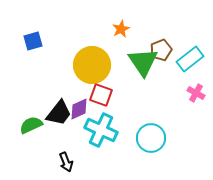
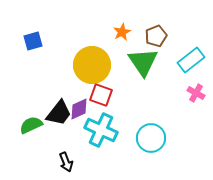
orange star: moved 1 px right, 3 px down
brown pentagon: moved 5 px left, 14 px up
cyan rectangle: moved 1 px right, 1 px down
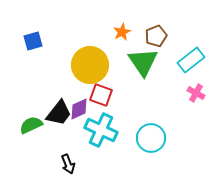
yellow circle: moved 2 px left
black arrow: moved 2 px right, 2 px down
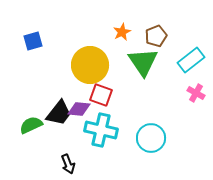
purple diamond: rotated 30 degrees clockwise
cyan cross: rotated 12 degrees counterclockwise
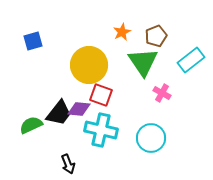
yellow circle: moved 1 px left
pink cross: moved 34 px left
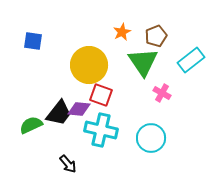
blue square: rotated 24 degrees clockwise
black arrow: rotated 18 degrees counterclockwise
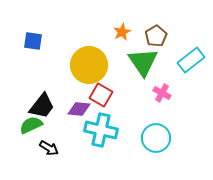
brown pentagon: rotated 10 degrees counterclockwise
red square: rotated 10 degrees clockwise
black trapezoid: moved 17 px left, 7 px up
cyan circle: moved 5 px right
black arrow: moved 19 px left, 16 px up; rotated 18 degrees counterclockwise
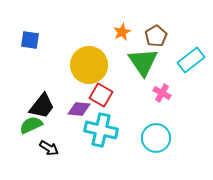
blue square: moved 3 px left, 1 px up
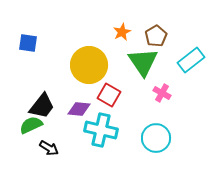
blue square: moved 2 px left, 3 px down
red square: moved 8 px right
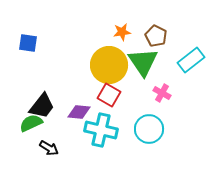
orange star: rotated 18 degrees clockwise
brown pentagon: rotated 15 degrees counterclockwise
yellow circle: moved 20 px right
purple diamond: moved 3 px down
green semicircle: moved 2 px up
cyan circle: moved 7 px left, 9 px up
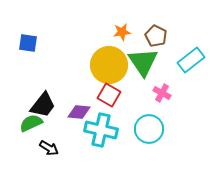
black trapezoid: moved 1 px right, 1 px up
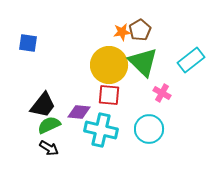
brown pentagon: moved 16 px left, 6 px up; rotated 15 degrees clockwise
green triangle: rotated 12 degrees counterclockwise
red square: rotated 25 degrees counterclockwise
green semicircle: moved 18 px right, 2 px down
